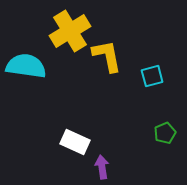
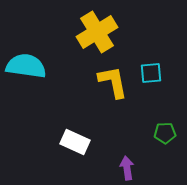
yellow cross: moved 27 px right, 1 px down
yellow L-shape: moved 6 px right, 26 px down
cyan square: moved 1 px left, 3 px up; rotated 10 degrees clockwise
green pentagon: rotated 20 degrees clockwise
purple arrow: moved 25 px right, 1 px down
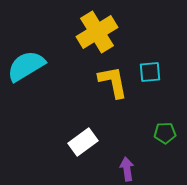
cyan semicircle: rotated 39 degrees counterclockwise
cyan square: moved 1 px left, 1 px up
white rectangle: moved 8 px right; rotated 60 degrees counterclockwise
purple arrow: moved 1 px down
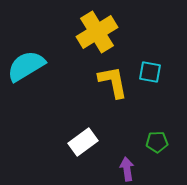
cyan square: rotated 15 degrees clockwise
green pentagon: moved 8 px left, 9 px down
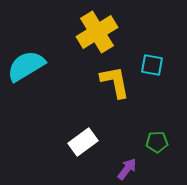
cyan square: moved 2 px right, 7 px up
yellow L-shape: moved 2 px right
purple arrow: rotated 45 degrees clockwise
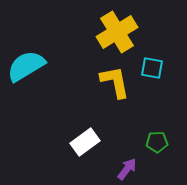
yellow cross: moved 20 px right
cyan square: moved 3 px down
white rectangle: moved 2 px right
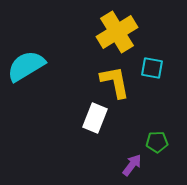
white rectangle: moved 10 px right, 24 px up; rotated 32 degrees counterclockwise
purple arrow: moved 5 px right, 4 px up
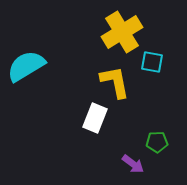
yellow cross: moved 5 px right
cyan square: moved 6 px up
purple arrow: moved 1 px right, 1 px up; rotated 90 degrees clockwise
